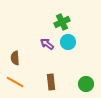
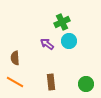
cyan circle: moved 1 px right, 1 px up
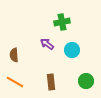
green cross: rotated 14 degrees clockwise
cyan circle: moved 3 px right, 9 px down
brown semicircle: moved 1 px left, 3 px up
green circle: moved 3 px up
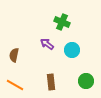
green cross: rotated 35 degrees clockwise
brown semicircle: rotated 16 degrees clockwise
orange line: moved 3 px down
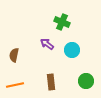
orange line: rotated 42 degrees counterclockwise
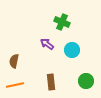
brown semicircle: moved 6 px down
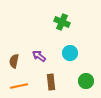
purple arrow: moved 8 px left, 12 px down
cyan circle: moved 2 px left, 3 px down
orange line: moved 4 px right, 1 px down
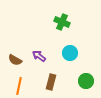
brown semicircle: moved 1 px right, 1 px up; rotated 72 degrees counterclockwise
brown rectangle: rotated 21 degrees clockwise
orange line: rotated 66 degrees counterclockwise
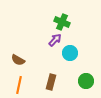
purple arrow: moved 16 px right, 16 px up; rotated 96 degrees clockwise
brown semicircle: moved 3 px right
orange line: moved 1 px up
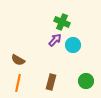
cyan circle: moved 3 px right, 8 px up
orange line: moved 1 px left, 2 px up
